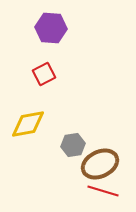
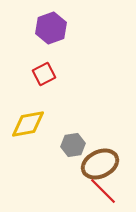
purple hexagon: rotated 24 degrees counterclockwise
red line: rotated 28 degrees clockwise
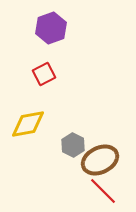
gray hexagon: rotated 25 degrees counterclockwise
brown ellipse: moved 4 px up
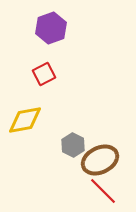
yellow diamond: moved 3 px left, 4 px up
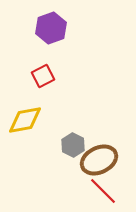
red square: moved 1 px left, 2 px down
brown ellipse: moved 1 px left
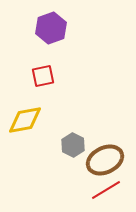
red square: rotated 15 degrees clockwise
brown ellipse: moved 6 px right
red line: moved 3 px right, 1 px up; rotated 76 degrees counterclockwise
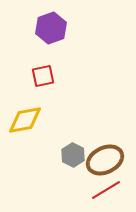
gray hexagon: moved 10 px down
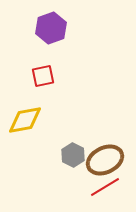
red line: moved 1 px left, 3 px up
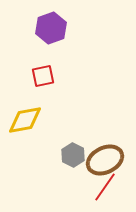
red line: rotated 24 degrees counterclockwise
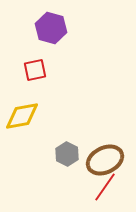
purple hexagon: rotated 24 degrees counterclockwise
red square: moved 8 px left, 6 px up
yellow diamond: moved 3 px left, 4 px up
gray hexagon: moved 6 px left, 1 px up
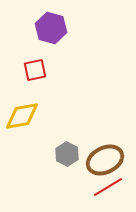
red line: moved 3 px right; rotated 24 degrees clockwise
